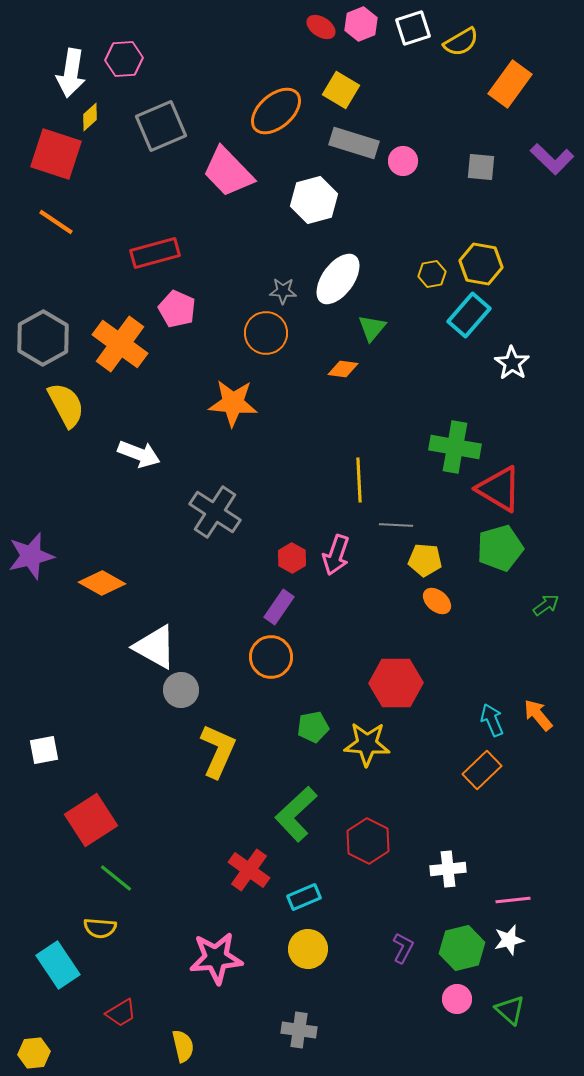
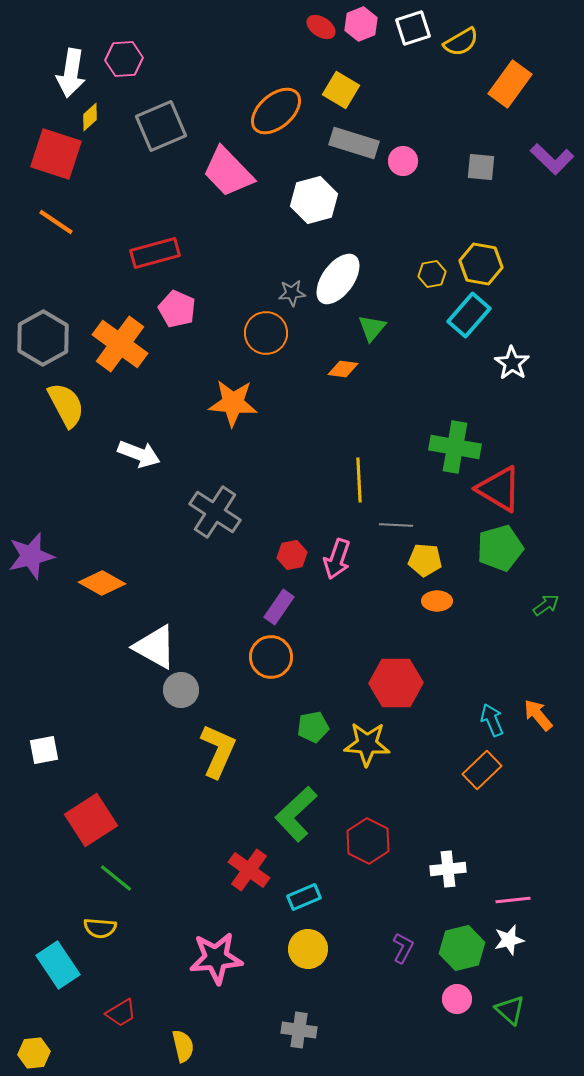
gray star at (283, 291): moved 9 px right, 2 px down; rotated 8 degrees counterclockwise
pink arrow at (336, 555): moved 1 px right, 4 px down
red hexagon at (292, 558): moved 3 px up; rotated 20 degrees clockwise
orange ellipse at (437, 601): rotated 40 degrees counterclockwise
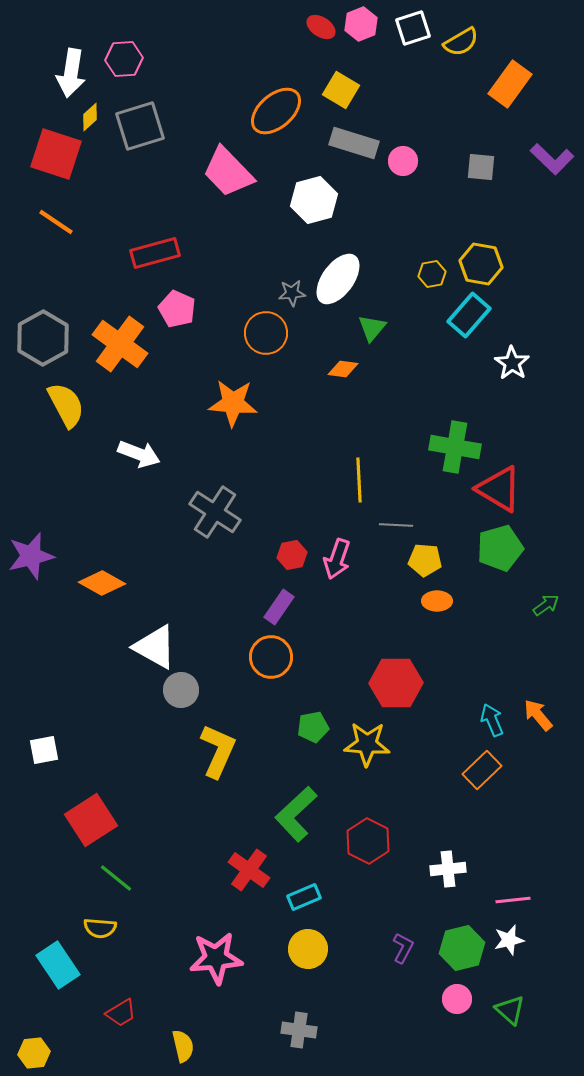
gray square at (161, 126): moved 21 px left; rotated 6 degrees clockwise
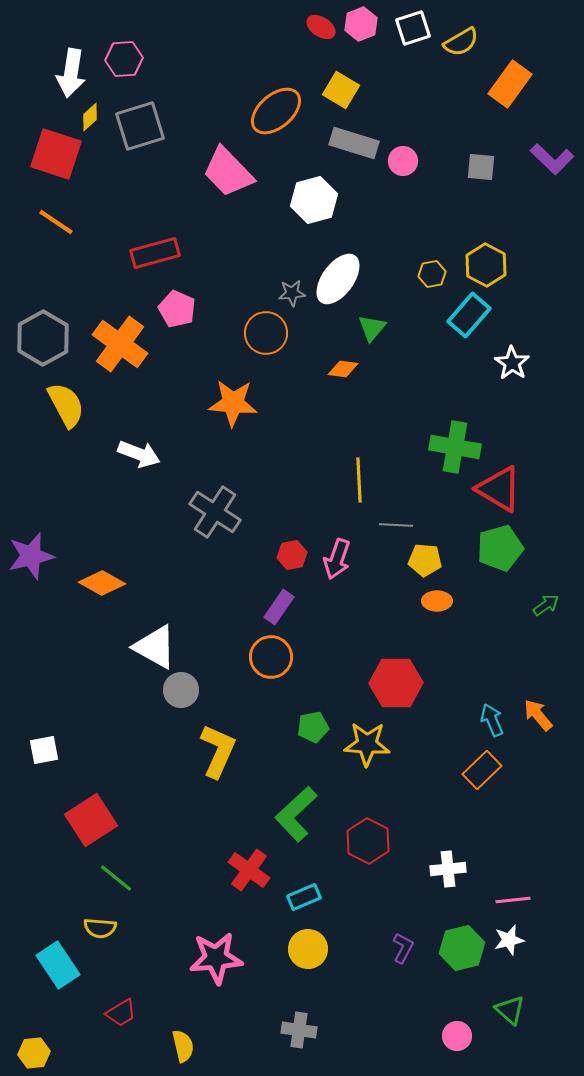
yellow hexagon at (481, 264): moved 5 px right, 1 px down; rotated 18 degrees clockwise
pink circle at (457, 999): moved 37 px down
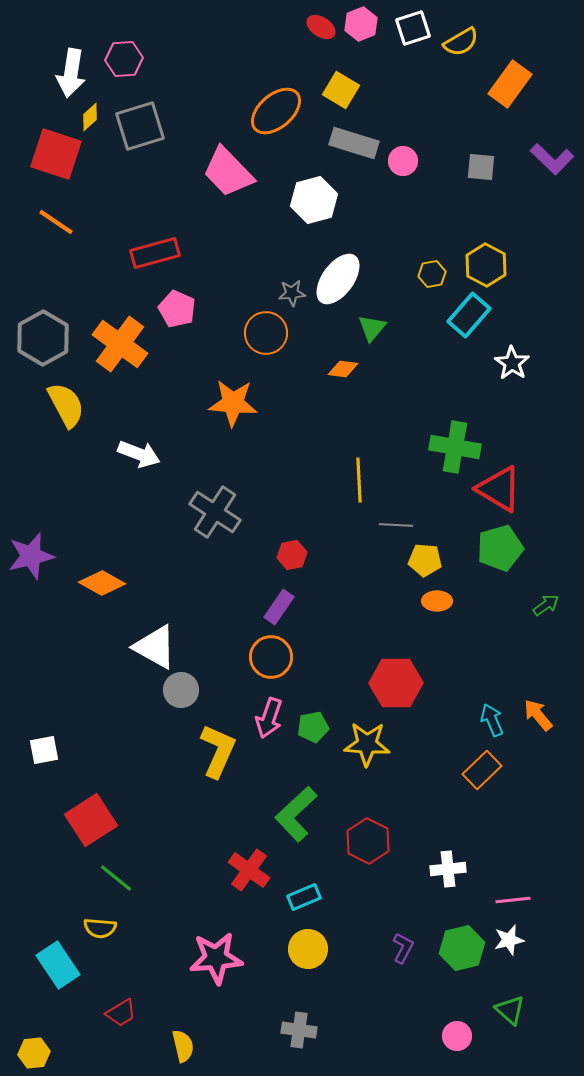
pink arrow at (337, 559): moved 68 px left, 159 px down
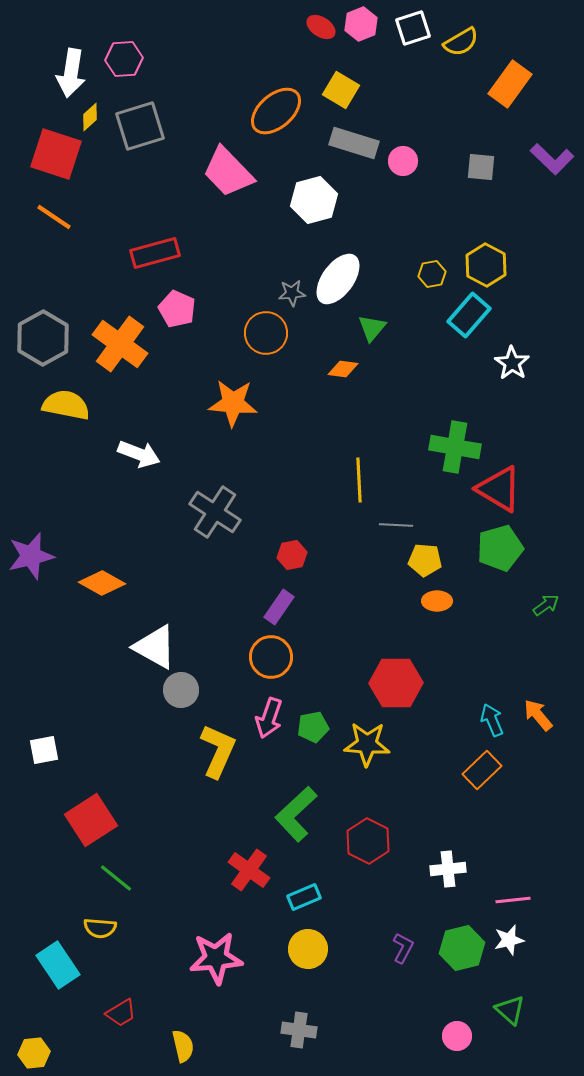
orange line at (56, 222): moved 2 px left, 5 px up
yellow semicircle at (66, 405): rotated 51 degrees counterclockwise
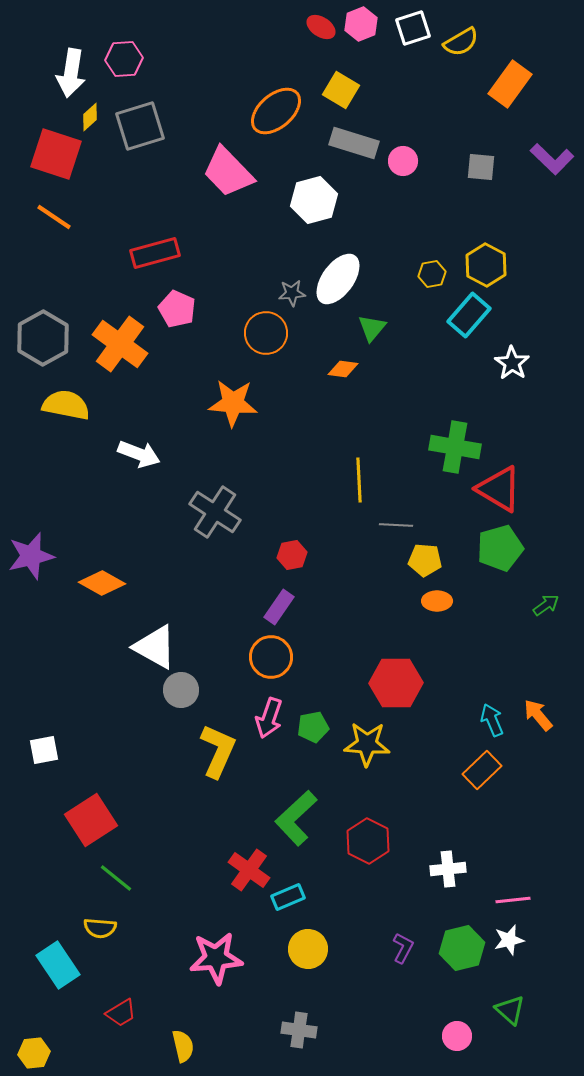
green L-shape at (296, 814): moved 4 px down
cyan rectangle at (304, 897): moved 16 px left
